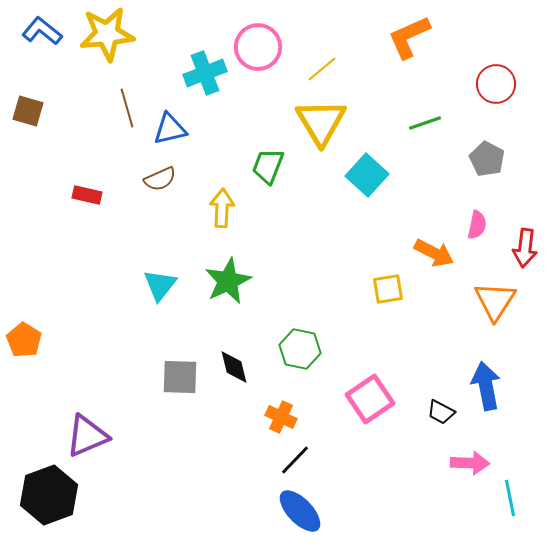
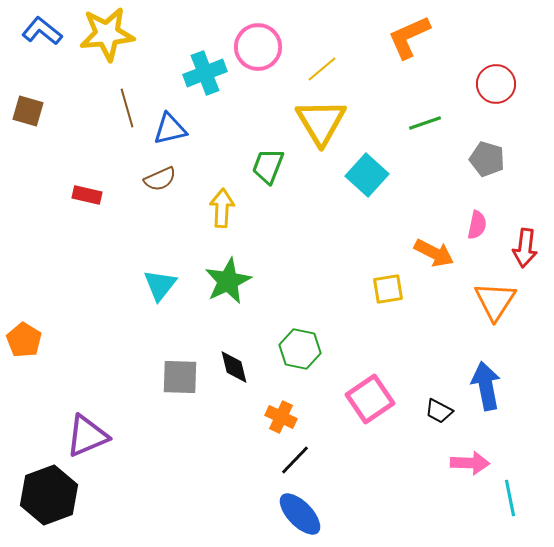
gray pentagon: rotated 12 degrees counterclockwise
black trapezoid: moved 2 px left, 1 px up
blue ellipse: moved 3 px down
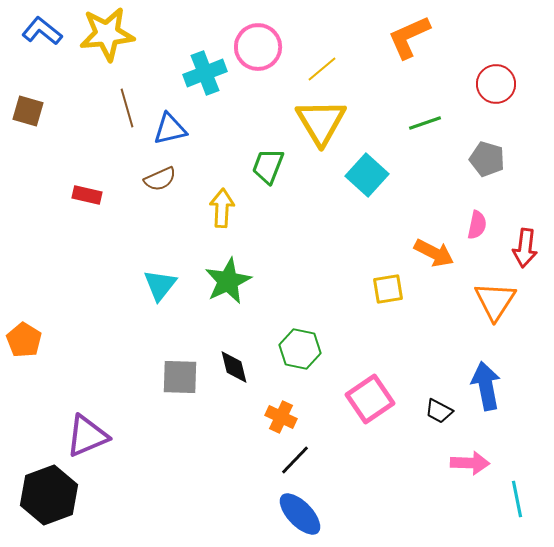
cyan line: moved 7 px right, 1 px down
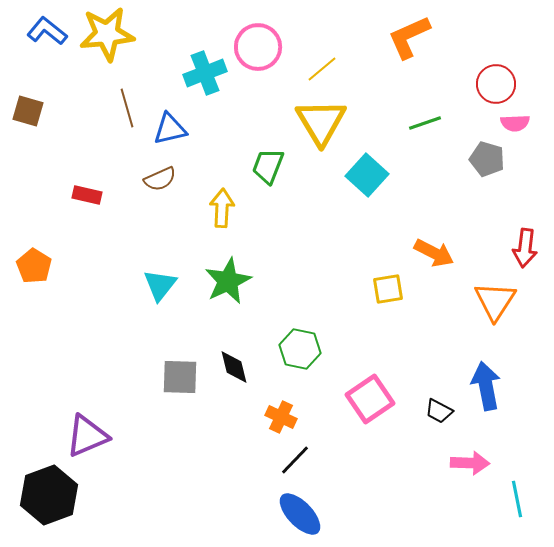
blue L-shape: moved 5 px right
pink semicircle: moved 38 px right, 102 px up; rotated 76 degrees clockwise
orange pentagon: moved 10 px right, 74 px up
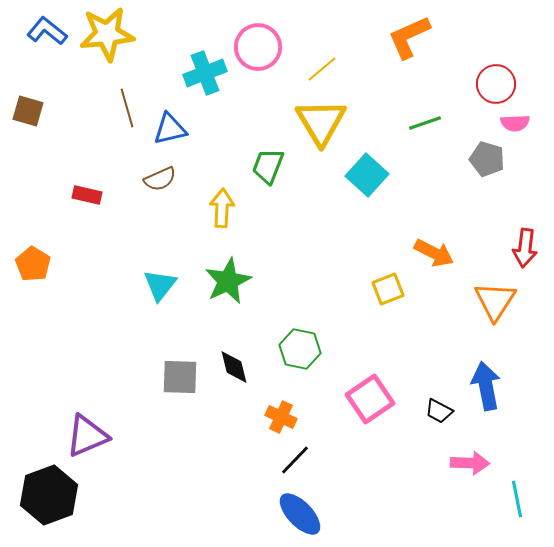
orange pentagon: moved 1 px left, 2 px up
yellow square: rotated 12 degrees counterclockwise
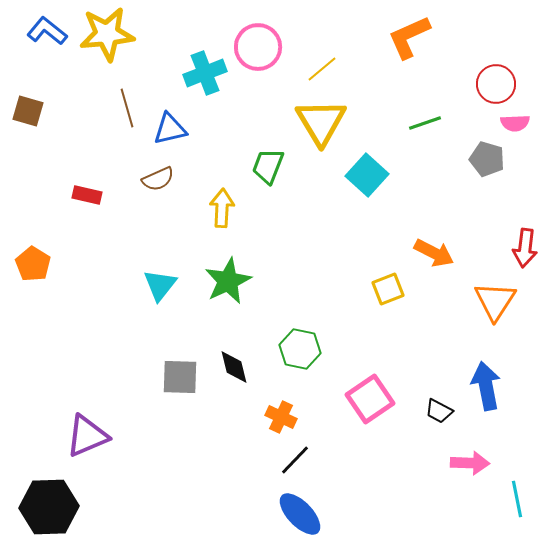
brown semicircle: moved 2 px left
black hexagon: moved 12 px down; rotated 18 degrees clockwise
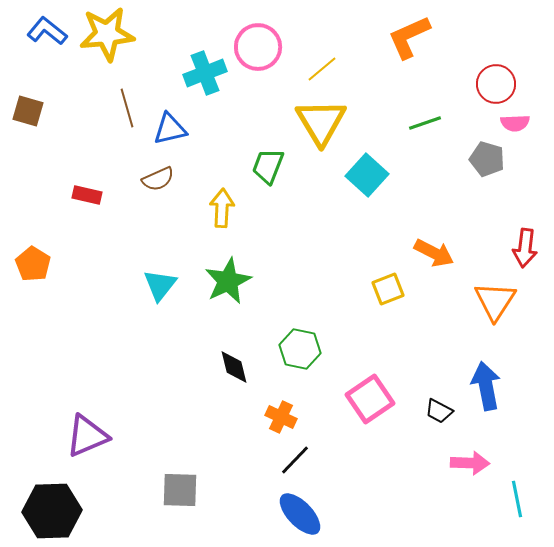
gray square: moved 113 px down
black hexagon: moved 3 px right, 4 px down
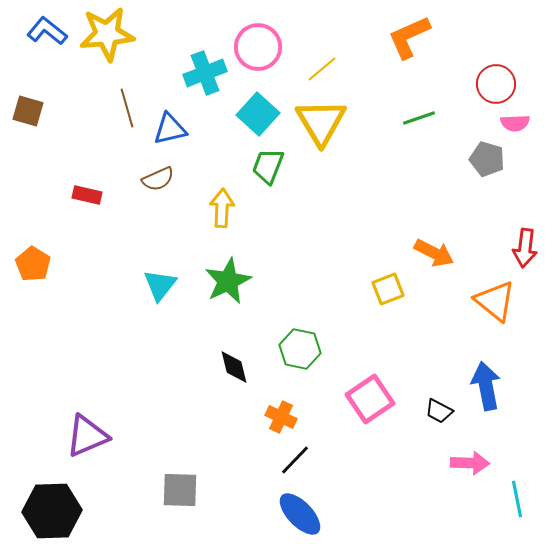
green line: moved 6 px left, 5 px up
cyan square: moved 109 px left, 61 px up
orange triangle: rotated 24 degrees counterclockwise
